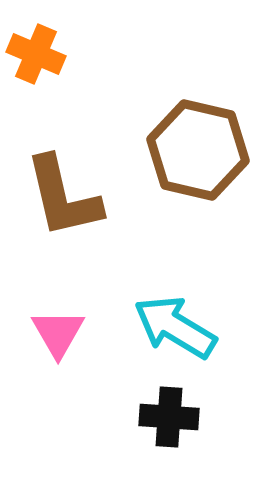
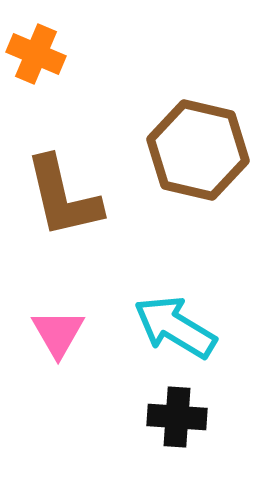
black cross: moved 8 px right
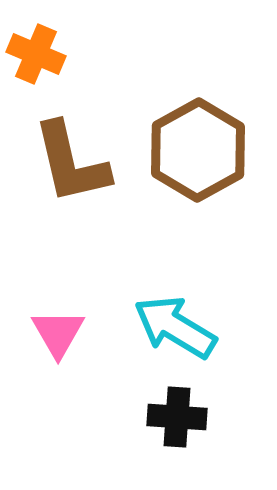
brown hexagon: rotated 18 degrees clockwise
brown L-shape: moved 8 px right, 34 px up
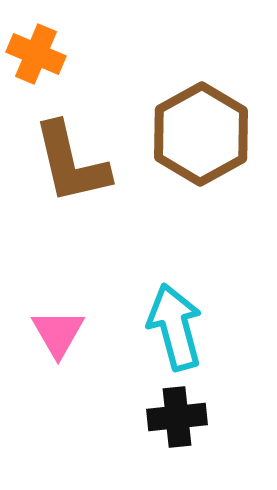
brown hexagon: moved 3 px right, 16 px up
cyan arrow: rotated 44 degrees clockwise
black cross: rotated 10 degrees counterclockwise
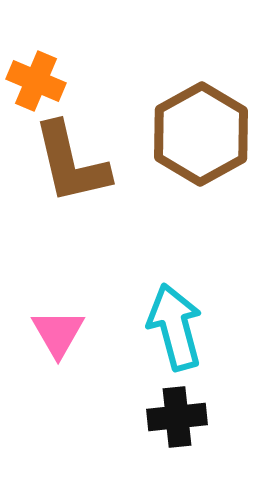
orange cross: moved 27 px down
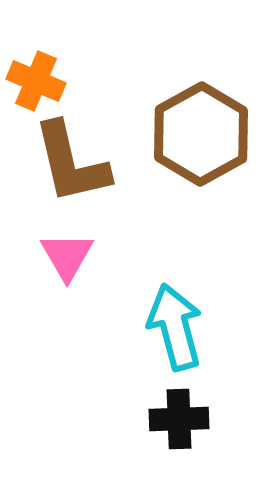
pink triangle: moved 9 px right, 77 px up
black cross: moved 2 px right, 2 px down; rotated 4 degrees clockwise
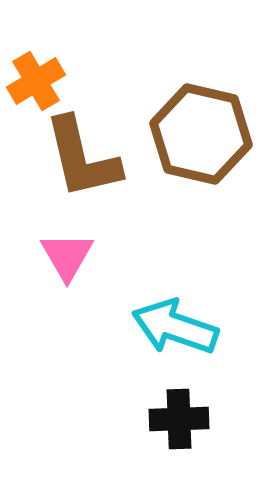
orange cross: rotated 36 degrees clockwise
brown hexagon: rotated 18 degrees counterclockwise
brown L-shape: moved 11 px right, 5 px up
cyan arrow: rotated 56 degrees counterclockwise
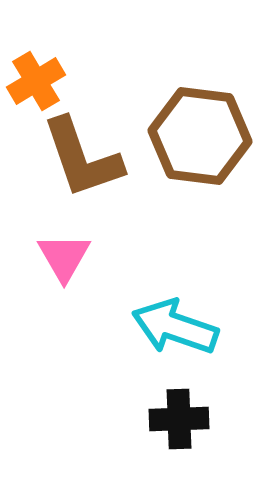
brown hexagon: moved 1 px left, 2 px down; rotated 6 degrees counterclockwise
brown L-shape: rotated 6 degrees counterclockwise
pink triangle: moved 3 px left, 1 px down
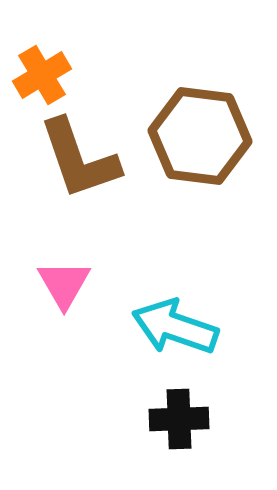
orange cross: moved 6 px right, 6 px up
brown L-shape: moved 3 px left, 1 px down
pink triangle: moved 27 px down
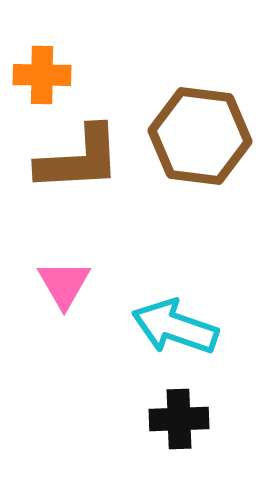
orange cross: rotated 32 degrees clockwise
brown L-shape: rotated 74 degrees counterclockwise
